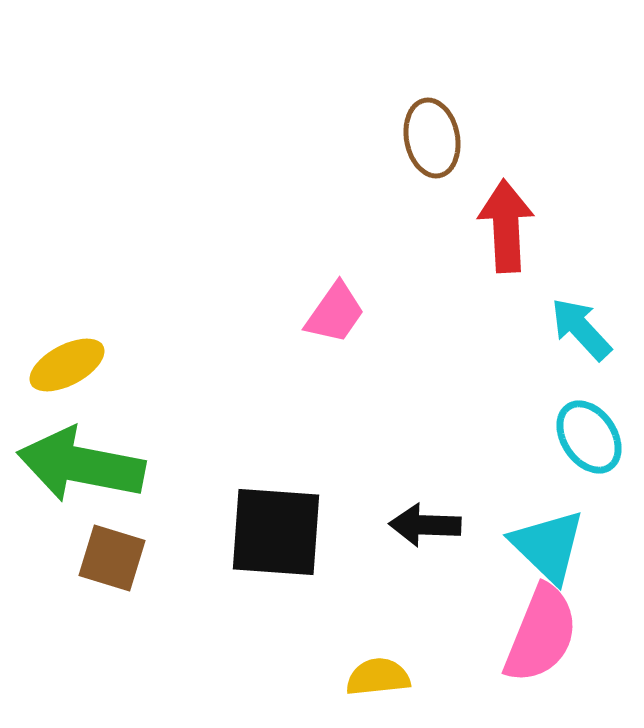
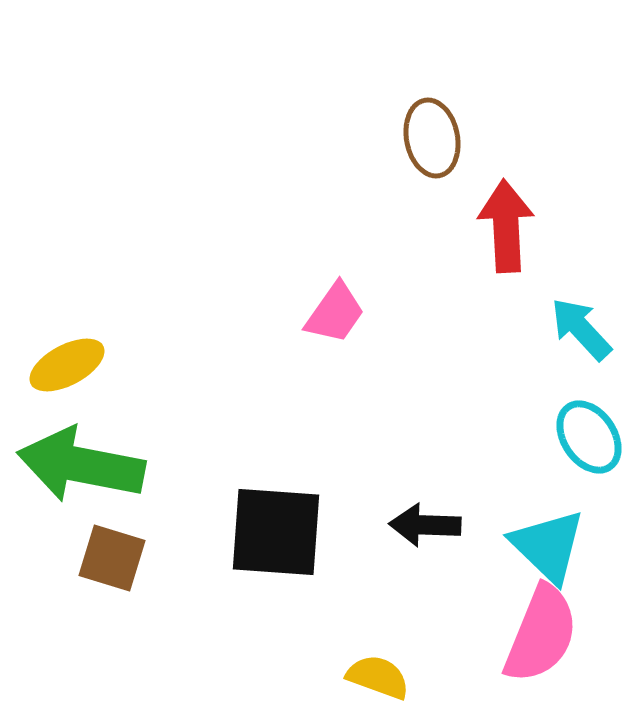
yellow semicircle: rotated 26 degrees clockwise
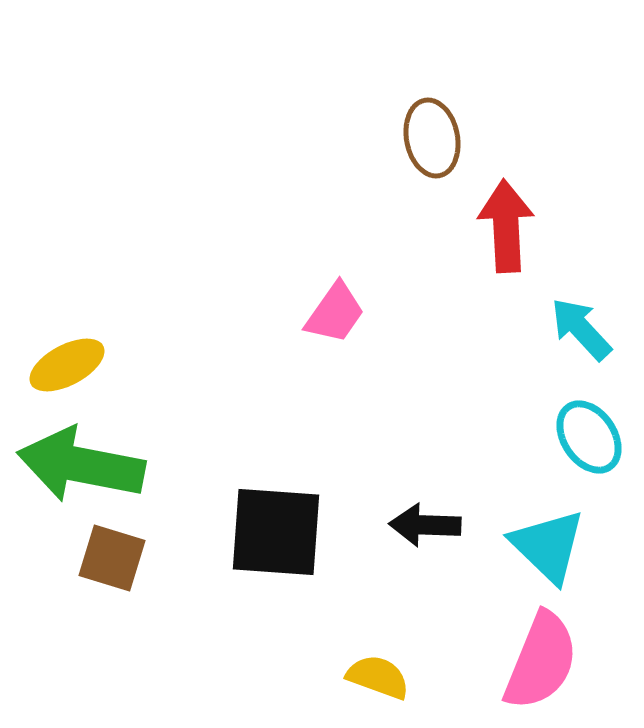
pink semicircle: moved 27 px down
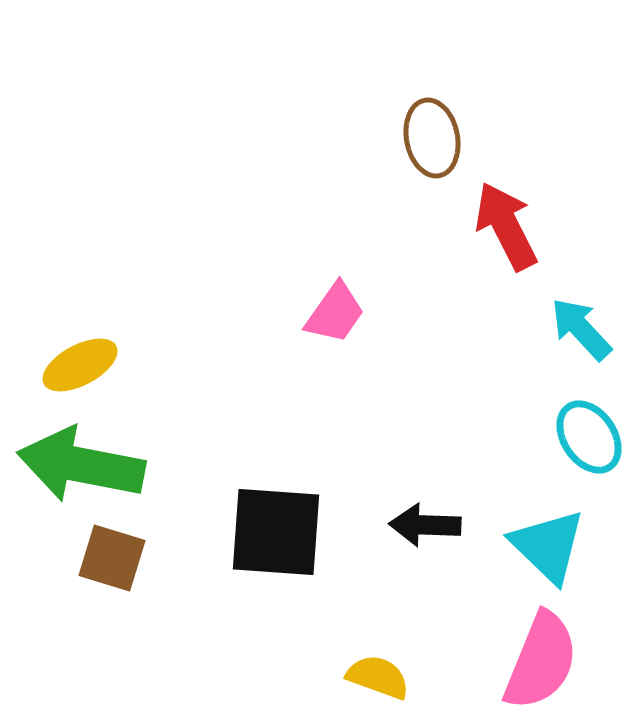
red arrow: rotated 24 degrees counterclockwise
yellow ellipse: moved 13 px right
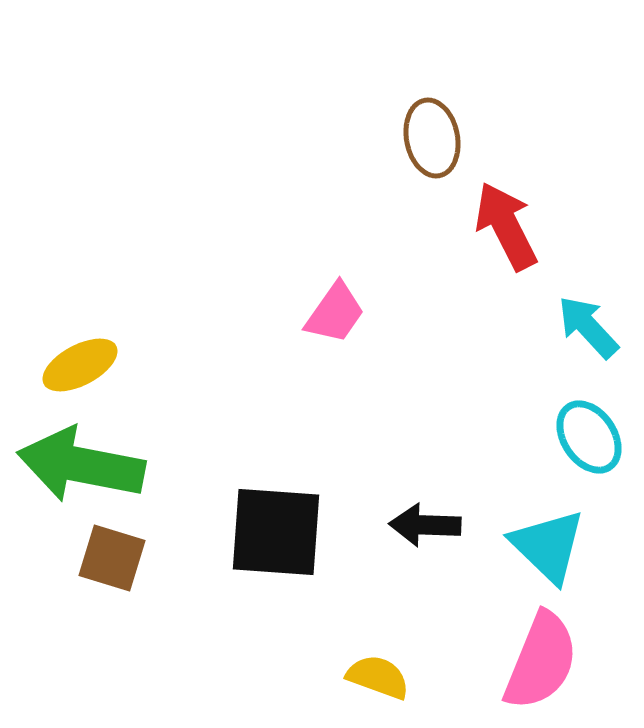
cyan arrow: moved 7 px right, 2 px up
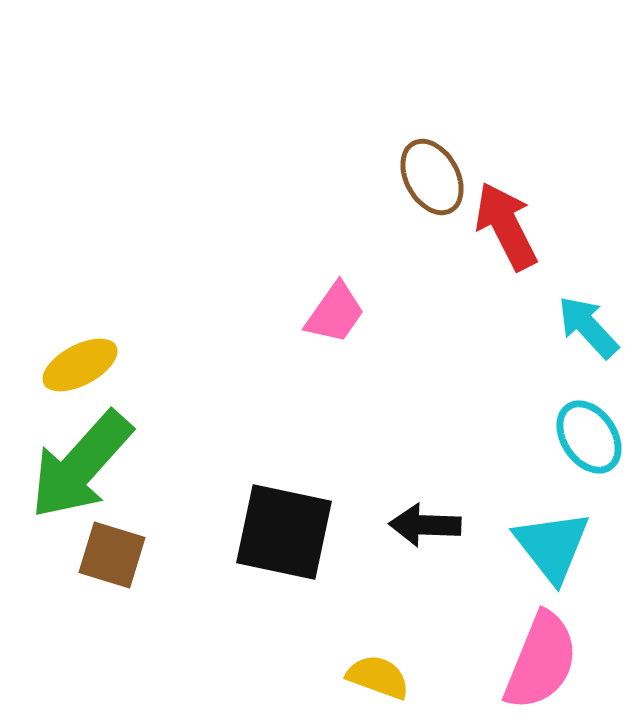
brown ellipse: moved 39 px down; rotated 18 degrees counterclockwise
green arrow: rotated 59 degrees counterclockwise
black square: moved 8 px right; rotated 8 degrees clockwise
cyan triangle: moved 4 px right; rotated 8 degrees clockwise
brown square: moved 3 px up
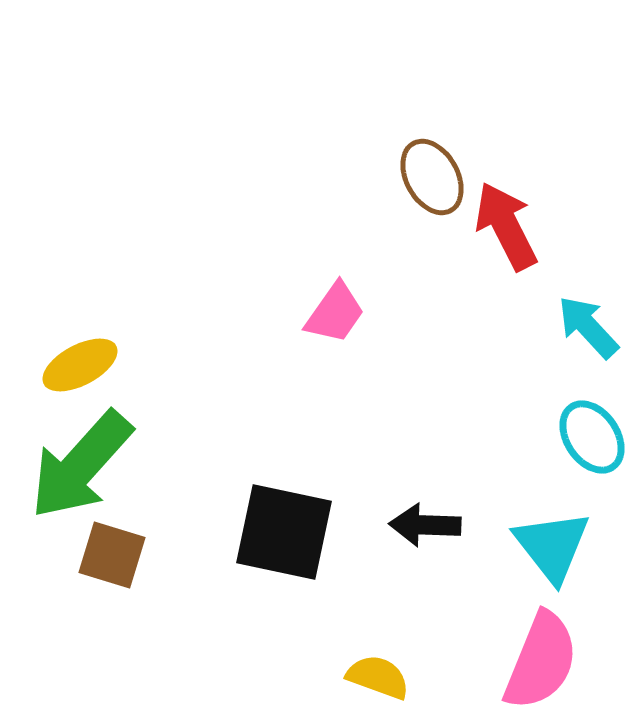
cyan ellipse: moved 3 px right
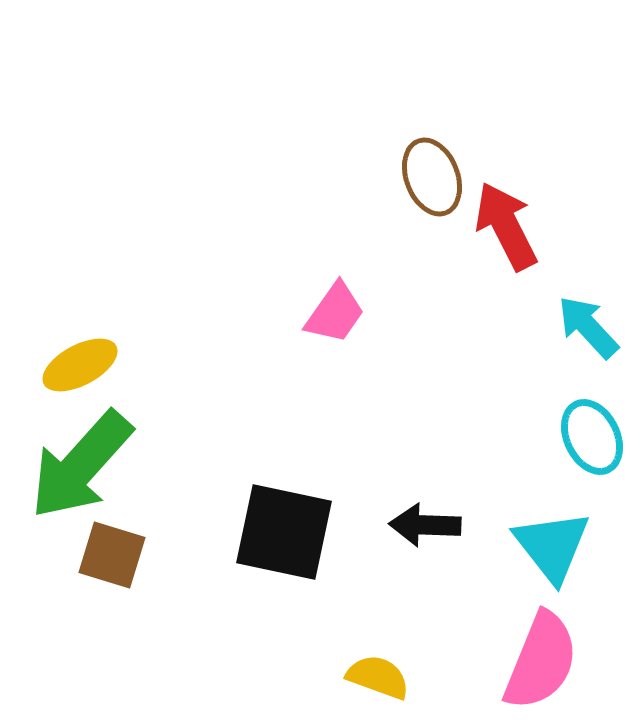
brown ellipse: rotated 8 degrees clockwise
cyan ellipse: rotated 8 degrees clockwise
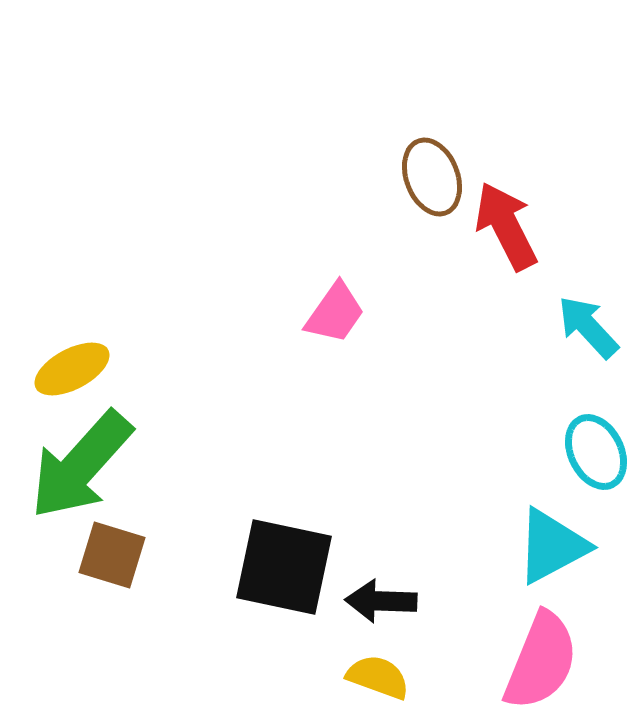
yellow ellipse: moved 8 px left, 4 px down
cyan ellipse: moved 4 px right, 15 px down
black arrow: moved 44 px left, 76 px down
black square: moved 35 px down
cyan triangle: rotated 40 degrees clockwise
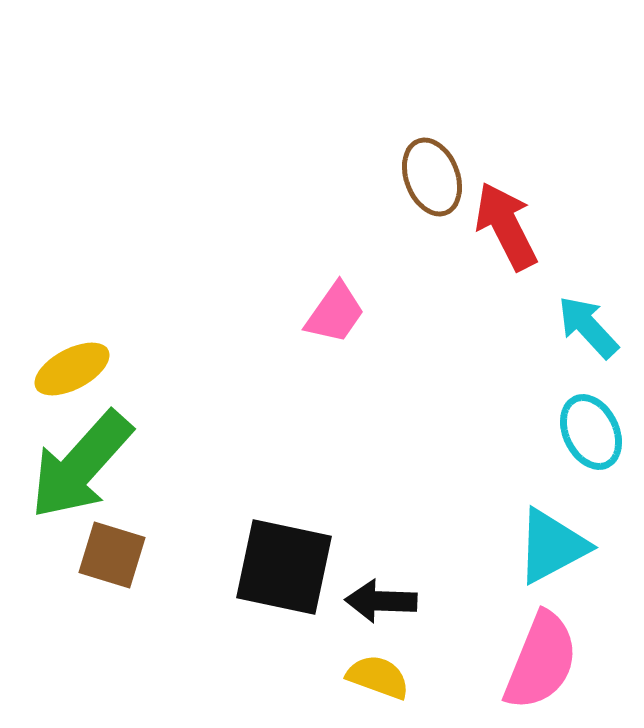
cyan ellipse: moved 5 px left, 20 px up
